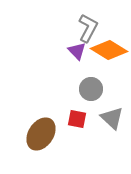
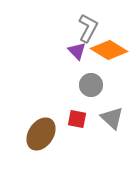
gray circle: moved 4 px up
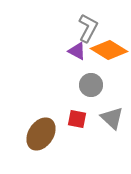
purple triangle: rotated 18 degrees counterclockwise
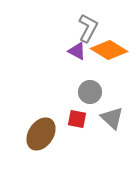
gray circle: moved 1 px left, 7 px down
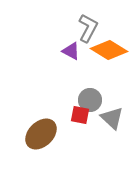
purple triangle: moved 6 px left
gray circle: moved 8 px down
red square: moved 3 px right, 4 px up
brown ellipse: rotated 12 degrees clockwise
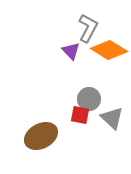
purple triangle: rotated 18 degrees clockwise
gray circle: moved 1 px left, 1 px up
brown ellipse: moved 2 px down; rotated 16 degrees clockwise
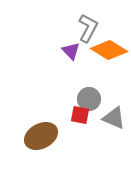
gray triangle: moved 2 px right; rotated 20 degrees counterclockwise
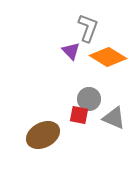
gray L-shape: rotated 8 degrees counterclockwise
orange diamond: moved 1 px left, 7 px down
red square: moved 1 px left
brown ellipse: moved 2 px right, 1 px up
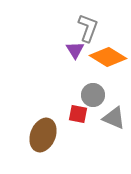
purple triangle: moved 4 px right, 1 px up; rotated 12 degrees clockwise
gray circle: moved 4 px right, 4 px up
red square: moved 1 px left, 1 px up
brown ellipse: rotated 40 degrees counterclockwise
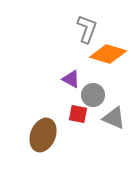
gray L-shape: moved 1 px left, 1 px down
purple triangle: moved 4 px left, 29 px down; rotated 30 degrees counterclockwise
orange diamond: moved 3 px up; rotated 15 degrees counterclockwise
